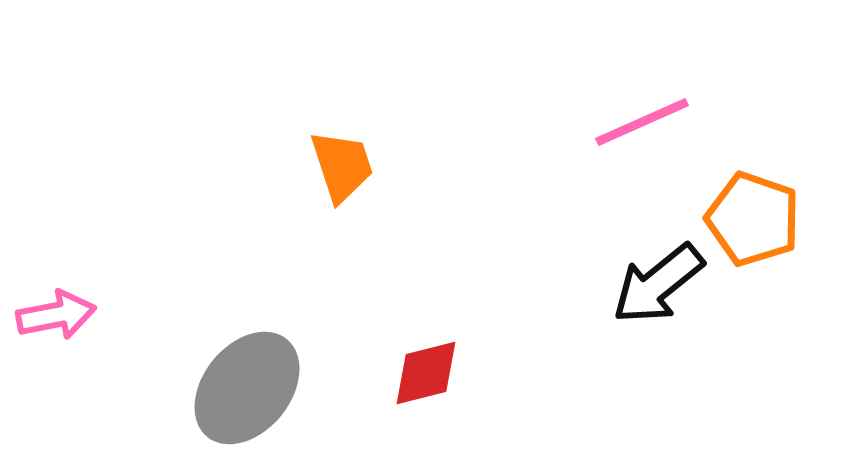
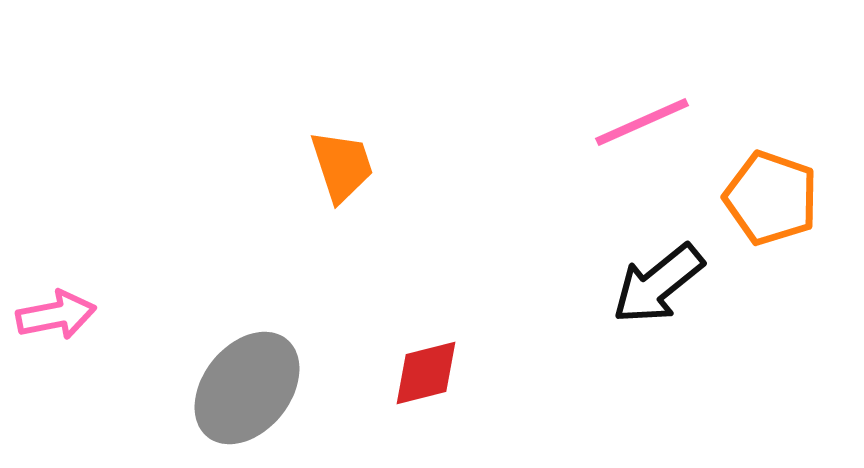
orange pentagon: moved 18 px right, 21 px up
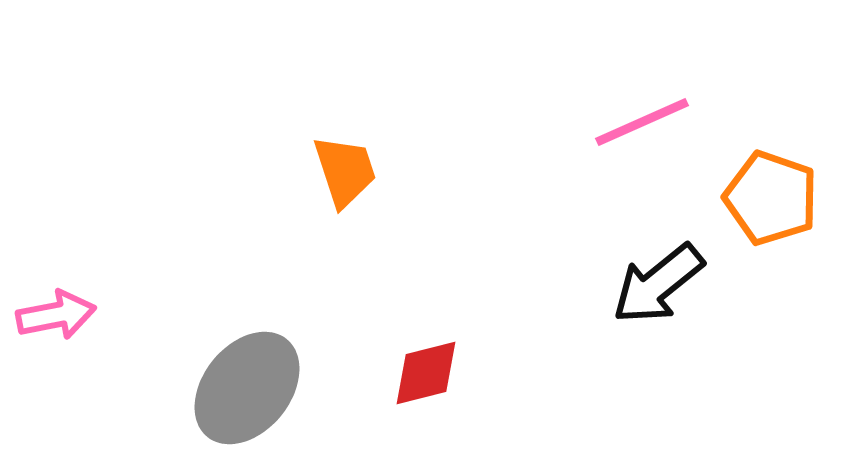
orange trapezoid: moved 3 px right, 5 px down
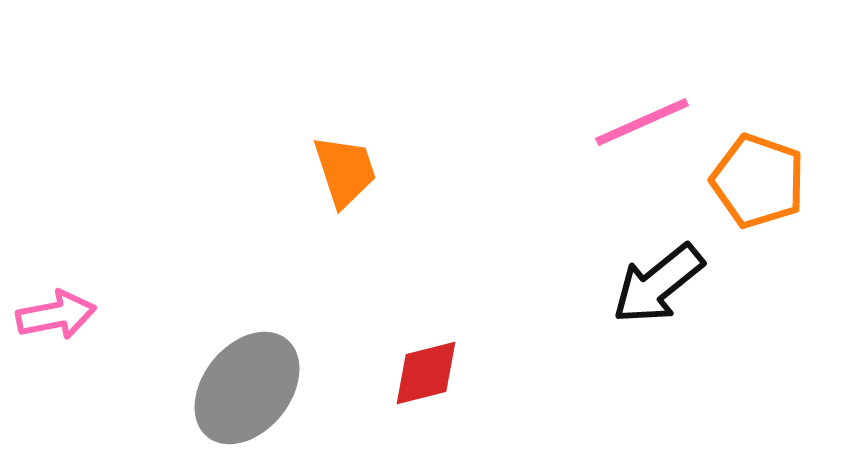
orange pentagon: moved 13 px left, 17 px up
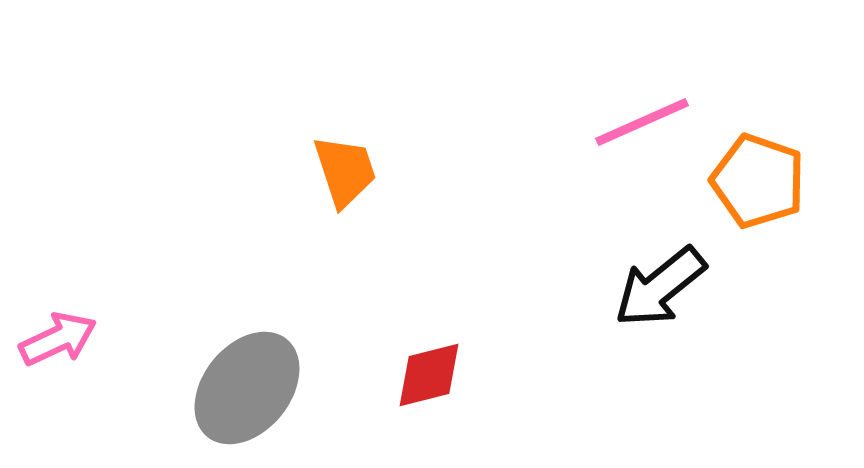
black arrow: moved 2 px right, 3 px down
pink arrow: moved 2 px right, 24 px down; rotated 14 degrees counterclockwise
red diamond: moved 3 px right, 2 px down
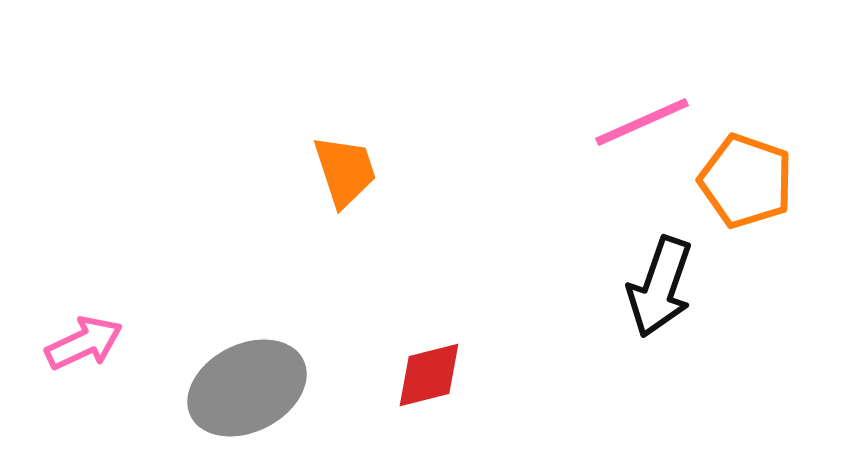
orange pentagon: moved 12 px left
black arrow: rotated 32 degrees counterclockwise
pink arrow: moved 26 px right, 4 px down
gray ellipse: rotated 24 degrees clockwise
